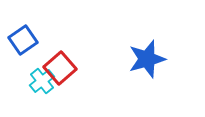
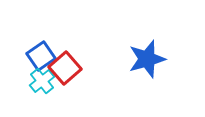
blue square: moved 18 px right, 16 px down
red square: moved 5 px right
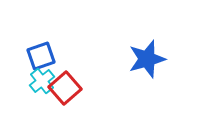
blue square: rotated 16 degrees clockwise
red square: moved 20 px down
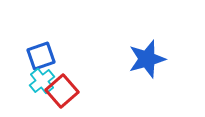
red square: moved 3 px left, 3 px down
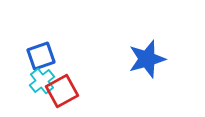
red square: rotated 12 degrees clockwise
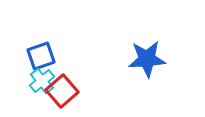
blue star: rotated 12 degrees clockwise
red square: rotated 12 degrees counterclockwise
